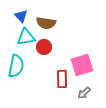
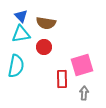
cyan triangle: moved 5 px left, 3 px up
gray arrow: rotated 136 degrees clockwise
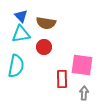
pink square: rotated 25 degrees clockwise
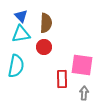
brown semicircle: rotated 96 degrees counterclockwise
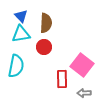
pink square: rotated 30 degrees clockwise
gray arrow: rotated 96 degrees counterclockwise
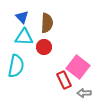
blue triangle: moved 1 px right, 1 px down
brown semicircle: moved 1 px right
cyan triangle: moved 3 px right, 3 px down; rotated 12 degrees clockwise
pink square: moved 4 px left, 2 px down
red rectangle: moved 2 px right, 1 px down; rotated 24 degrees counterclockwise
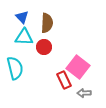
cyan semicircle: moved 1 px left, 2 px down; rotated 25 degrees counterclockwise
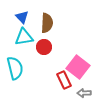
cyan triangle: rotated 12 degrees counterclockwise
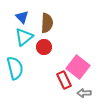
cyan triangle: rotated 30 degrees counterclockwise
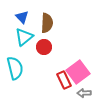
pink square: moved 5 px down; rotated 15 degrees clockwise
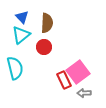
cyan triangle: moved 3 px left, 2 px up
